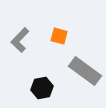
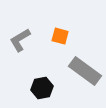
orange square: moved 1 px right
gray L-shape: rotated 15 degrees clockwise
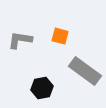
gray L-shape: rotated 40 degrees clockwise
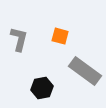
gray L-shape: moved 1 px left, 1 px up; rotated 95 degrees clockwise
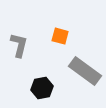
gray L-shape: moved 6 px down
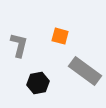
black hexagon: moved 4 px left, 5 px up
